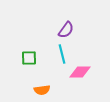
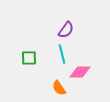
orange semicircle: moved 17 px right, 2 px up; rotated 63 degrees clockwise
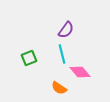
green square: rotated 21 degrees counterclockwise
pink diamond: rotated 50 degrees clockwise
orange semicircle: rotated 21 degrees counterclockwise
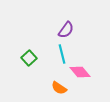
green square: rotated 21 degrees counterclockwise
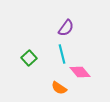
purple semicircle: moved 2 px up
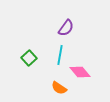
cyan line: moved 2 px left, 1 px down; rotated 24 degrees clockwise
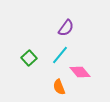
cyan line: rotated 30 degrees clockwise
orange semicircle: moved 1 px up; rotated 35 degrees clockwise
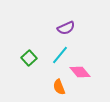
purple semicircle: rotated 30 degrees clockwise
